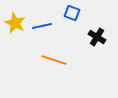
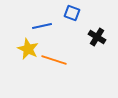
yellow star: moved 13 px right, 26 px down
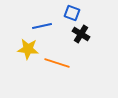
black cross: moved 16 px left, 3 px up
yellow star: rotated 20 degrees counterclockwise
orange line: moved 3 px right, 3 px down
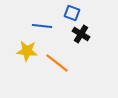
blue line: rotated 18 degrees clockwise
yellow star: moved 1 px left, 2 px down
orange line: rotated 20 degrees clockwise
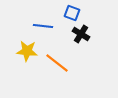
blue line: moved 1 px right
